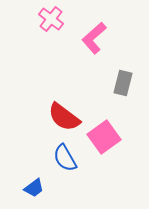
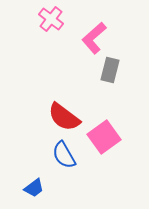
gray rectangle: moved 13 px left, 13 px up
blue semicircle: moved 1 px left, 3 px up
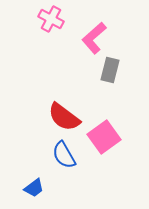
pink cross: rotated 10 degrees counterclockwise
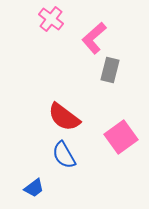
pink cross: rotated 10 degrees clockwise
pink square: moved 17 px right
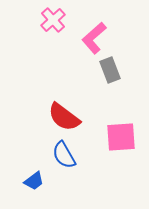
pink cross: moved 2 px right, 1 px down; rotated 10 degrees clockwise
gray rectangle: rotated 35 degrees counterclockwise
pink square: rotated 32 degrees clockwise
blue trapezoid: moved 7 px up
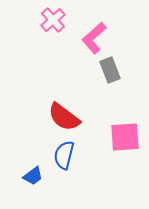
pink square: moved 4 px right
blue semicircle: rotated 44 degrees clockwise
blue trapezoid: moved 1 px left, 5 px up
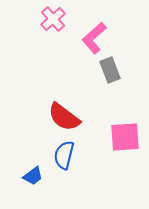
pink cross: moved 1 px up
